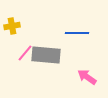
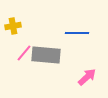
yellow cross: moved 1 px right
pink line: moved 1 px left
pink arrow: rotated 102 degrees clockwise
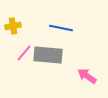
blue line: moved 16 px left, 5 px up; rotated 10 degrees clockwise
gray rectangle: moved 2 px right
pink arrow: moved 1 px up; rotated 102 degrees counterclockwise
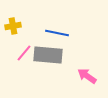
blue line: moved 4 px left, 5 px down
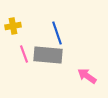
blue line: rotated 60 degrees clockwise
pink line: moved 1 px down; rotated 60 degrees counterclockwise
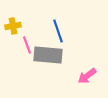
blue line: moved 1 px right, 2 px up
pink line: moved 3 px right, 9 px up
pink arrow: rotated 72 degrees counterclockwise
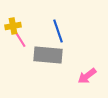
pink line: moved 7 px left, 6 px up; rotated 12 degrees counterclockwise
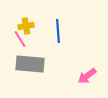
yellow cross: moved 13 px right
blue line: rotated 15 degrees clockwise
gray rectangle: moved 18 px left, 9 px down
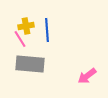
blue line: moved 11 px left, 1 px up
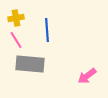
yellow cross: moved 10 px left, 8 px up
pink line: moved 4 px left, 1 px down
